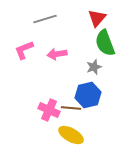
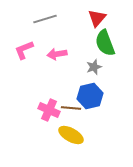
blue hexagon: moved 2 px right, 1 px down
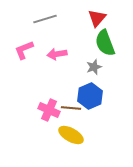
blue hexagon: rotated 10 degrees counterclockwise
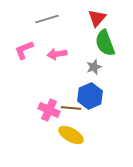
gray line: moved 2 px right
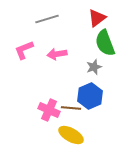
red triangle: rotated 12 degrees clockwise
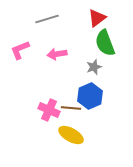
pink L-shape: moved 4 px left
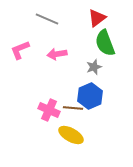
gray line: rotated 40 degrees clockwise
brown line: moved 2 px right
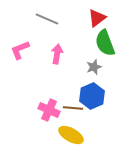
pink arrow: rotated 108 degrees clockwise
blue hexagon: moved 2 px right
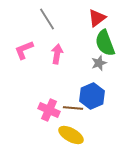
gray line: rotated 35 degrees clockwise
pink L-shape: moved 4 px right
gray star: moved 5 px right, 4 px up
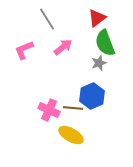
pink arrow: moved 6 px right, 7 px up; rotated 42 degrees clockwise
